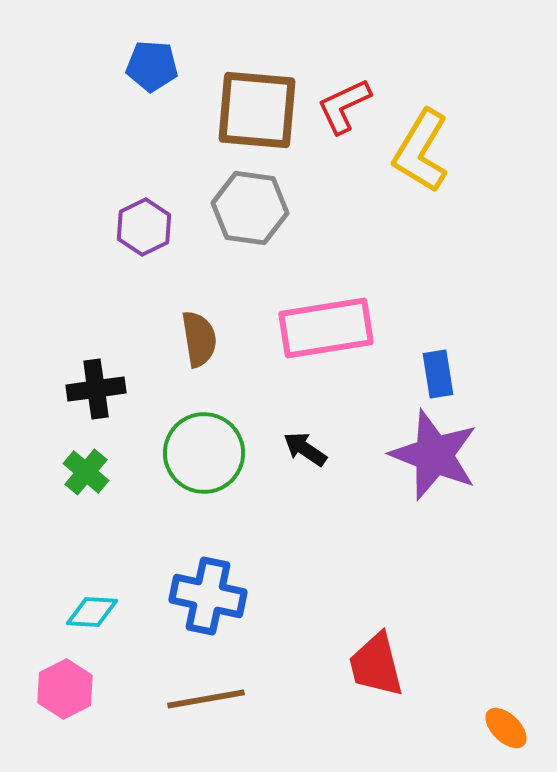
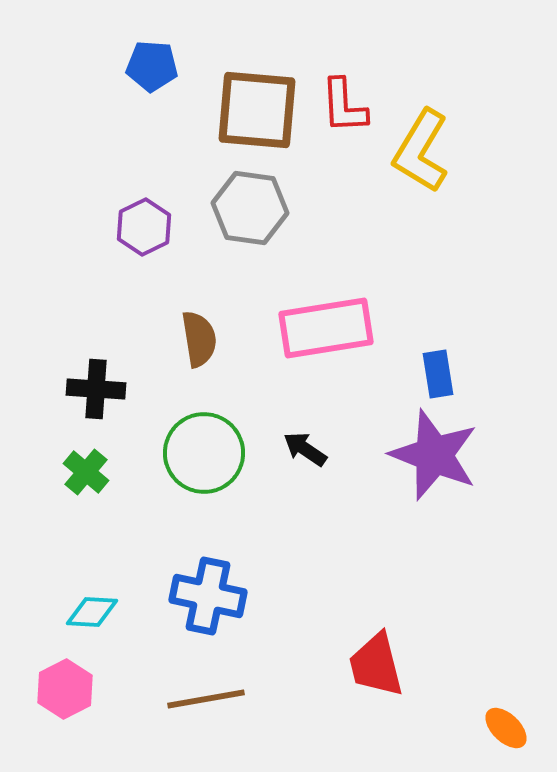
red L-shape: rotated 68 degrees counterclockwise
black cross: rotated 12 degrees clockwise
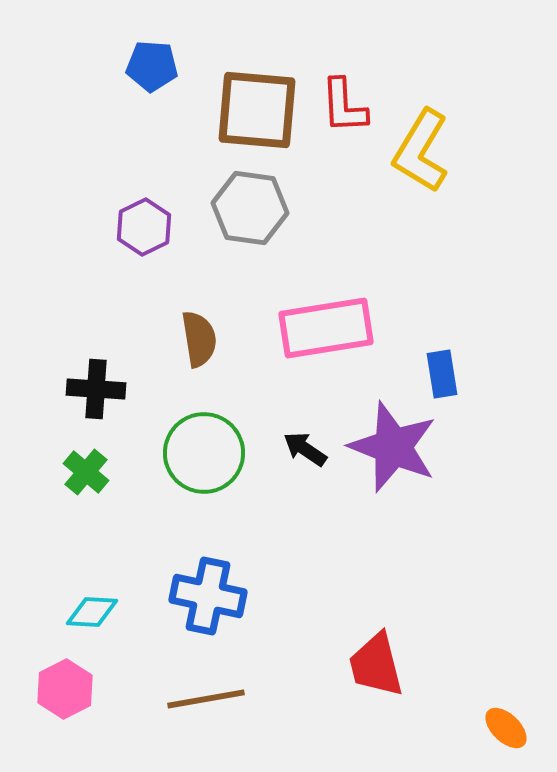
blue rectangle: moved 4 px right
purple star: moved 41 px left, 8 px up
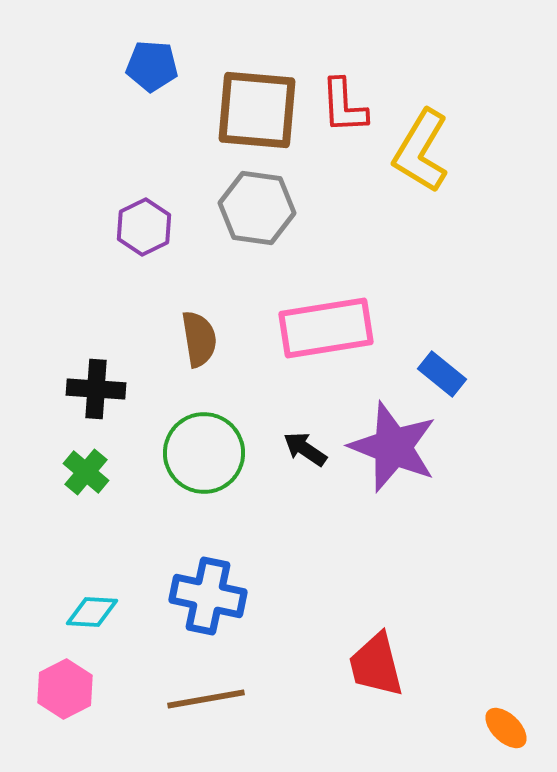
gray hexagon: moved 7 px right
blue rectangle: rotated 42 degrees counterclockwise
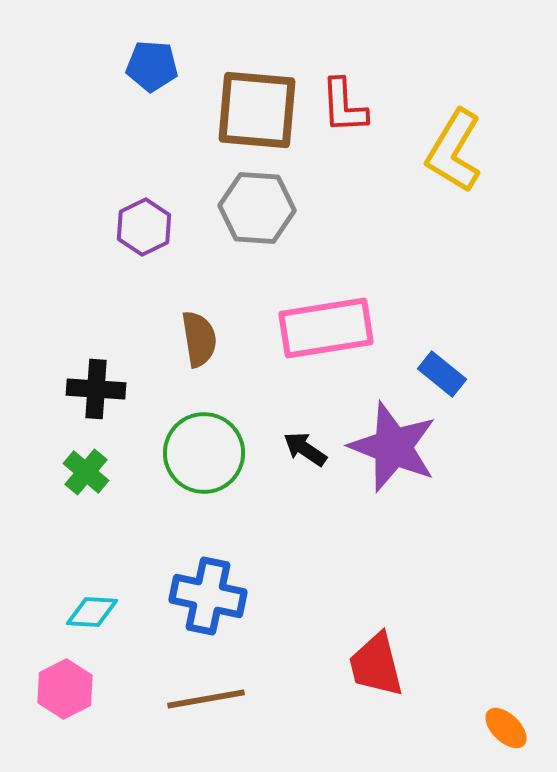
yellow L-shape: moved 33 px right
gray hexagon: rotated 4 degrees counterclockwise
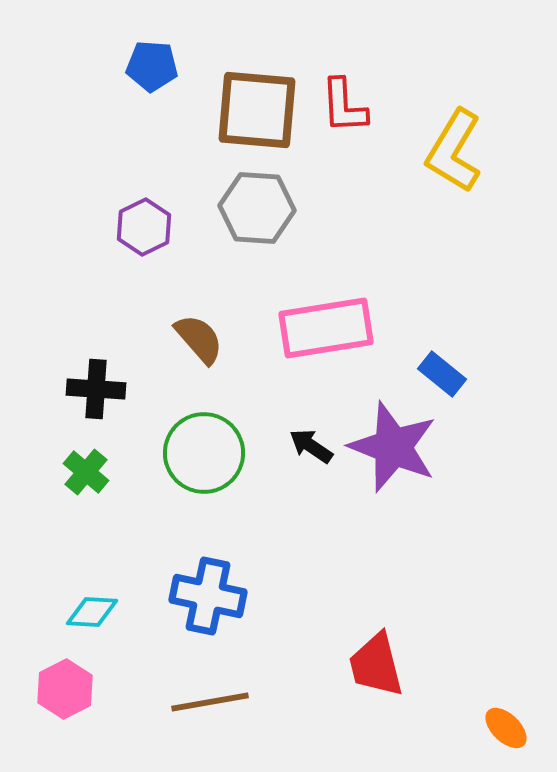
brown semicircle: rotated 32 degrees counterclockwise
black arrow: moved 6 px right, 3 px up
brown line: moved 4 px right, 3 px down
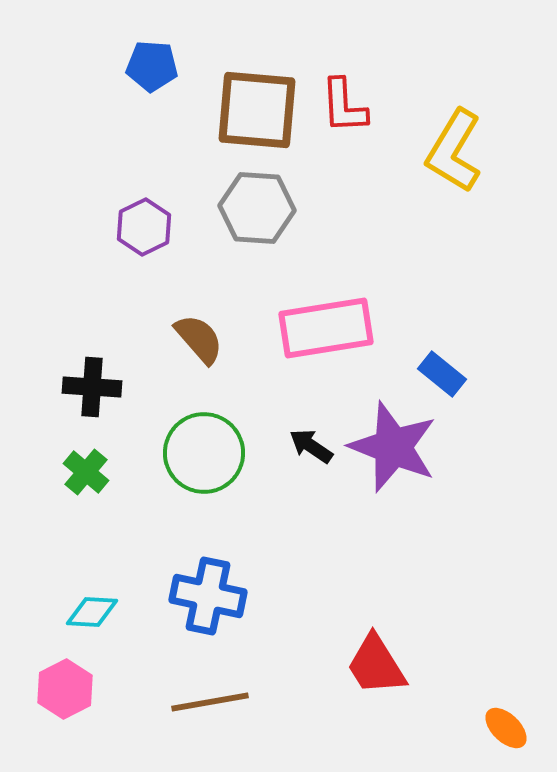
black cross: moved 4 px left, 2 px up
red trapezoid: rotated 18 degrees counterclockwise
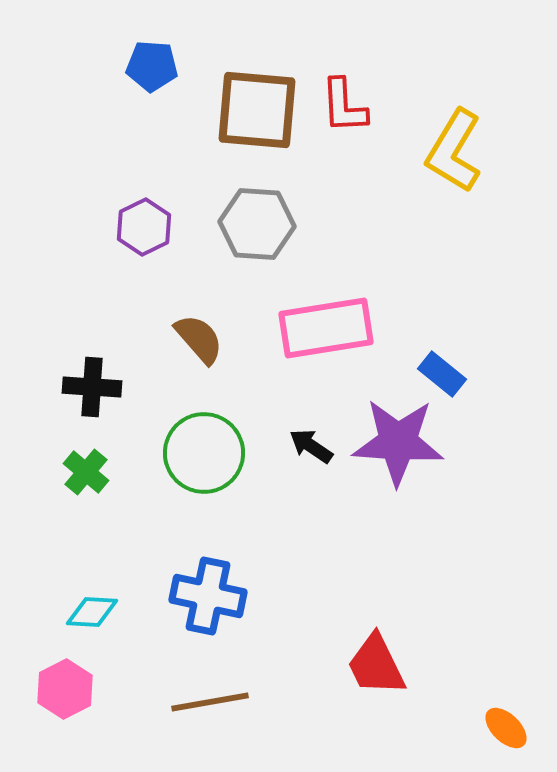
gray hexagon: moved 16 px down
purple star: moved 5 px right, 5 px up; rotated 18 degrees counterclockwise
red trapezoid: rotated 6 degrees clockwise
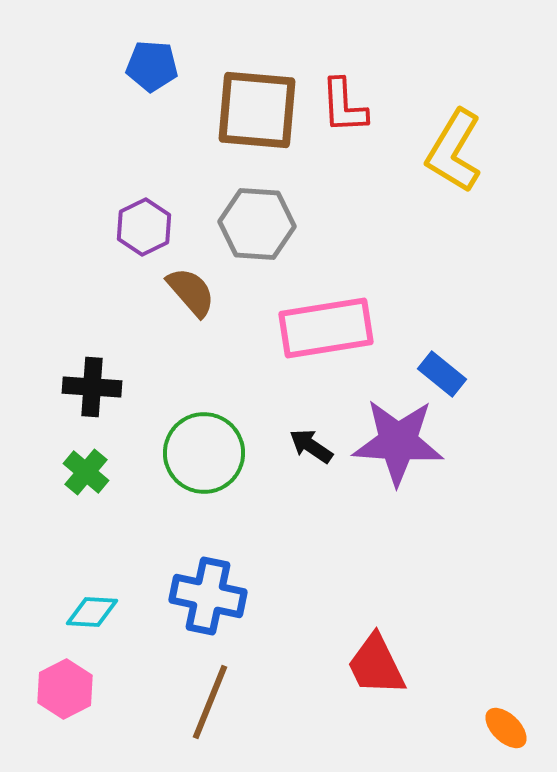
brown semicircle: moved 8 px left, 47 px up
brown line: rotated 58 degrees counterclockwise
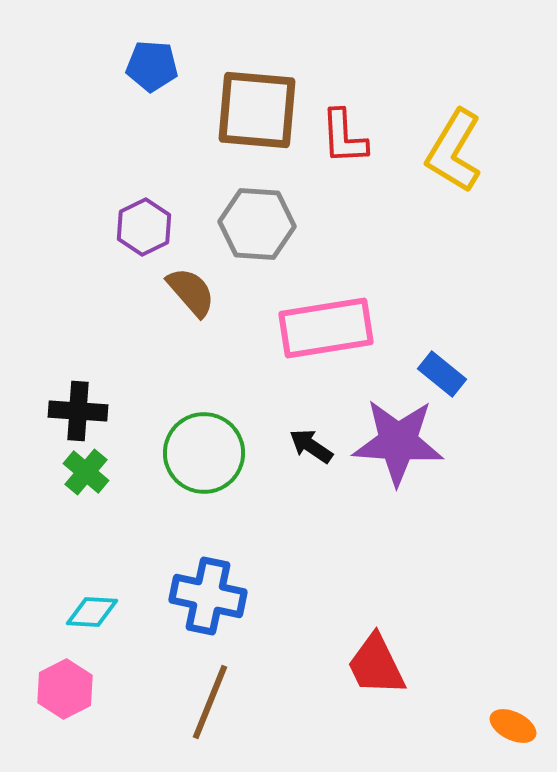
red L-shape: moved 31 px down
black cross: moved 14 px left, 24 px down
orange ellipse: moved 7 px right, 2 px up; rotated 18 degrees counterclockwise
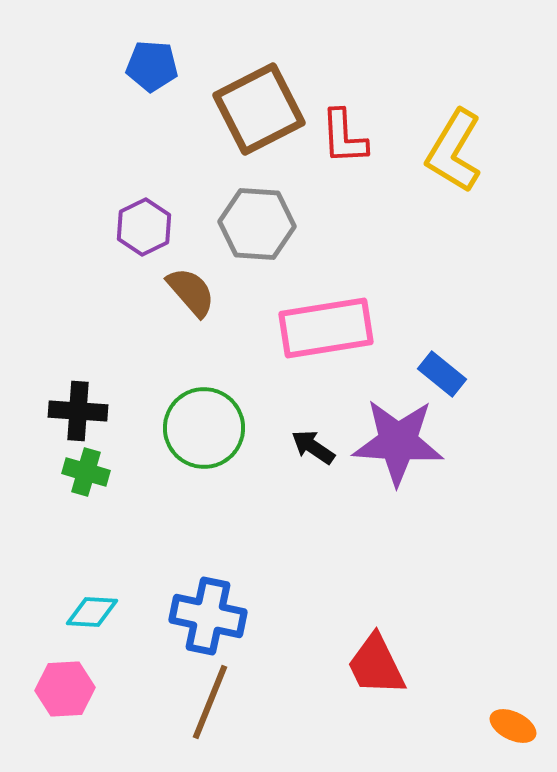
brown square: moved 2 px right, 1 px up; rotated 32 degrees counterclockwise
black arrow: moved 2 px right, 1 px down
green circle: moved 25 px up
green cross: rotated 24 degrees counterclockwise
blue cross: moved 20 px down
pink hexagon: rotated 24 degrees clockwise
